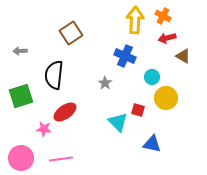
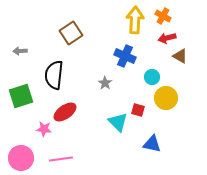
brown triangle: moved 3 px left
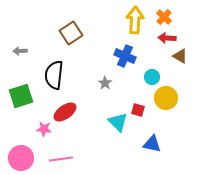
orange cross: moved 1 px right, 1 px down; rotated 14 degrees clockwise
red arrow: rotated 18 degrees clockwise
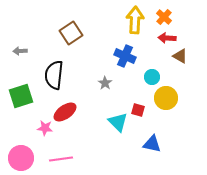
pink star: moved 1 px right, 1 px up
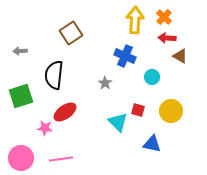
yellow circle: moved 5 px right, 13 px down
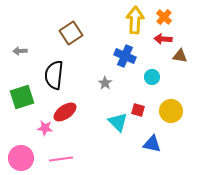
red arrow: moved 4 px left, 1 px down
brown triangle: rotated 21 degrees counterclockwise
green square: moved 1 px right, 1 px down
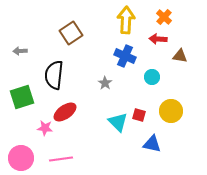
yellow arrow: moved 9 px left
red arrow: moved 5 px left
red square: moved 1 px right, 5 px down
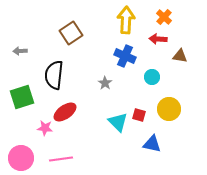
yellow circle: moved 2 px left, 2 px up
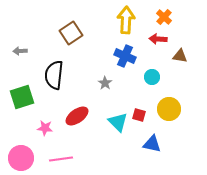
red ellipse: moved 12 px right, 4 px down
